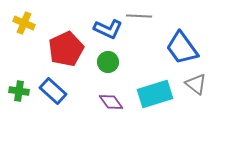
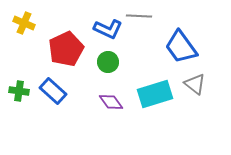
blue trapezoid: moved 1 px left, 1 px up
gray triangle: moved 1 px left
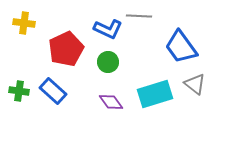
yellow cross: rotated 15 degrees counterclockwise
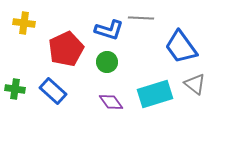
gray line: moved 2 px right, 2 px down
blue L-shape: moved 1 px right, 1 px down; rotated 8 degrees counterclockwise
green circle: moved 1 px left
green cross: moved 4 px left, 2 px up
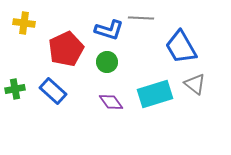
blue trapezoid: rotated 6 degrees clockwise
green cross: rotated 18 degrees counterclockwise
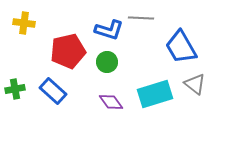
red pentagon: moved 2 px right, 2 px down; rotated 12 degrees clockwise
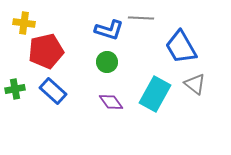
red pentagon: moved 22 px left
cyan rectangle: rotated 44 degrees counterclockwise
